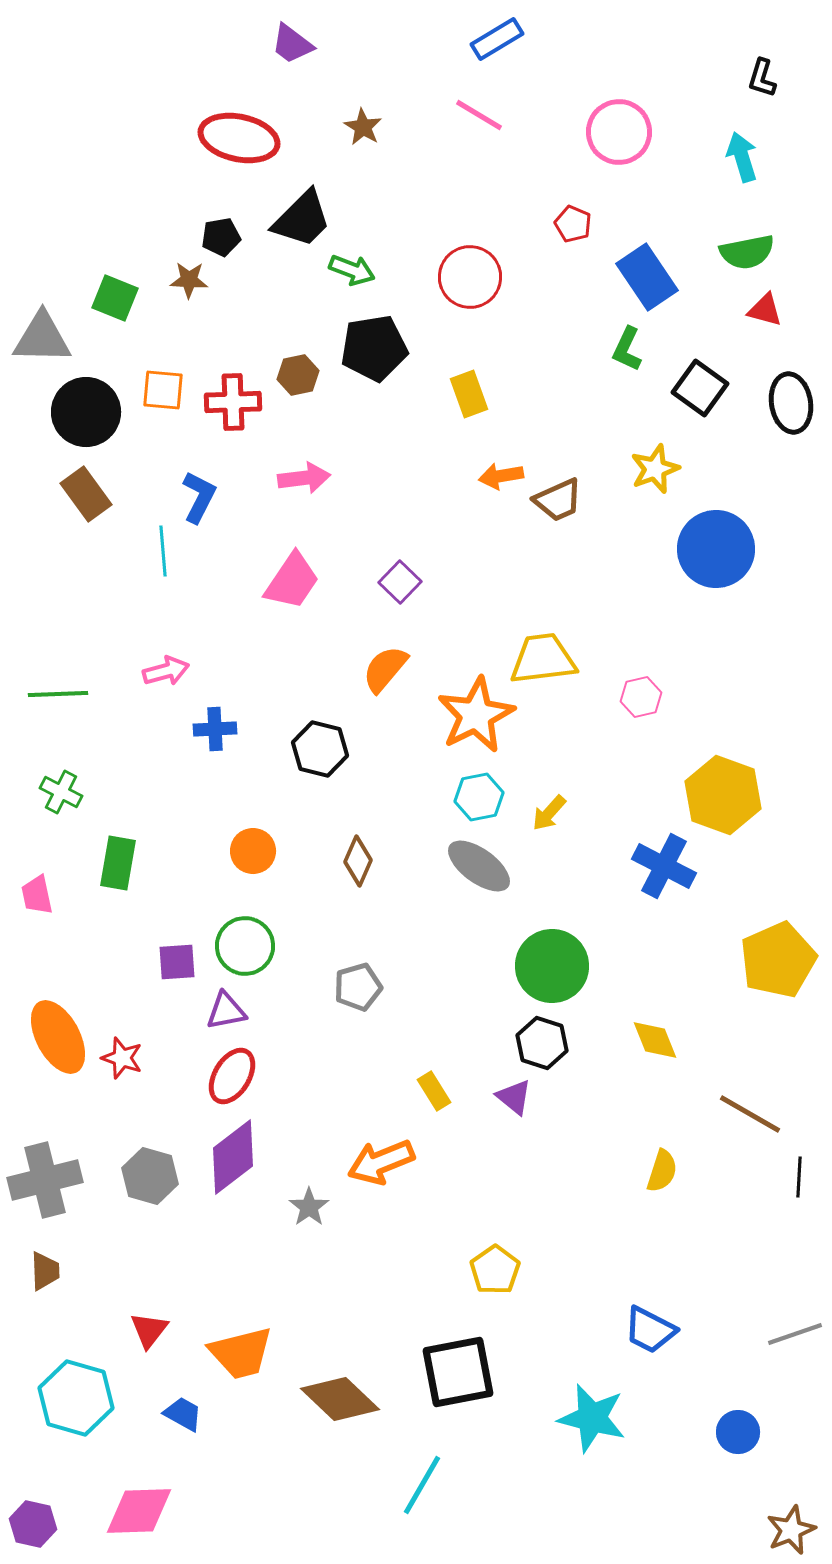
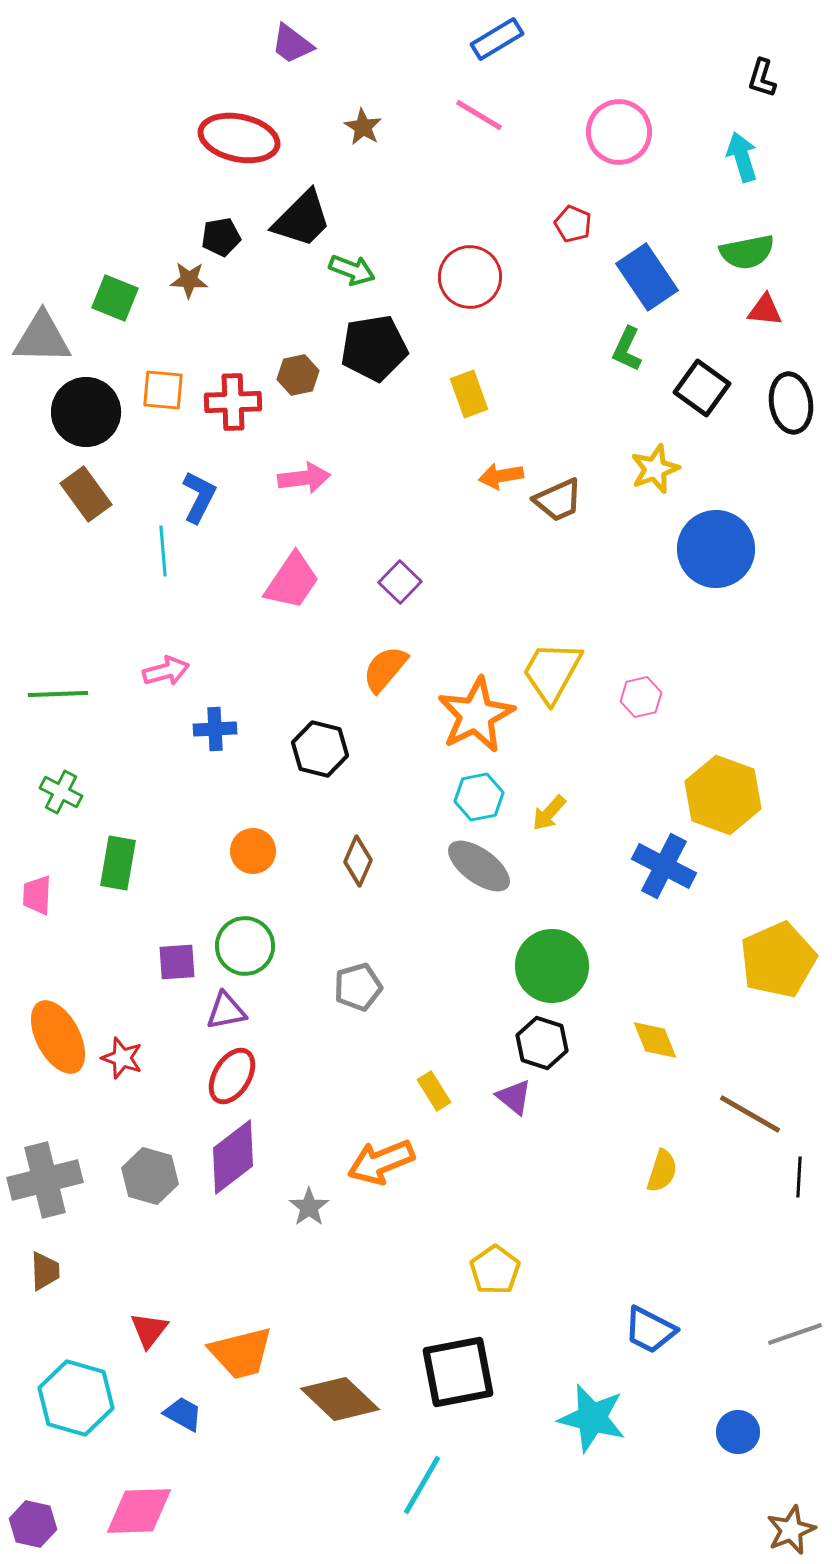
red triangle at (765, 310): rotated 9 degrees counterclockwise
black square at (700, 388): moved 2 px right
yellow trapezoid at (543, 659): moved 9 px right, 13 px down; rotated 54 degrees counterclockwise
pink trapezoid at (37, 895): rotated 15 degrees clockwise
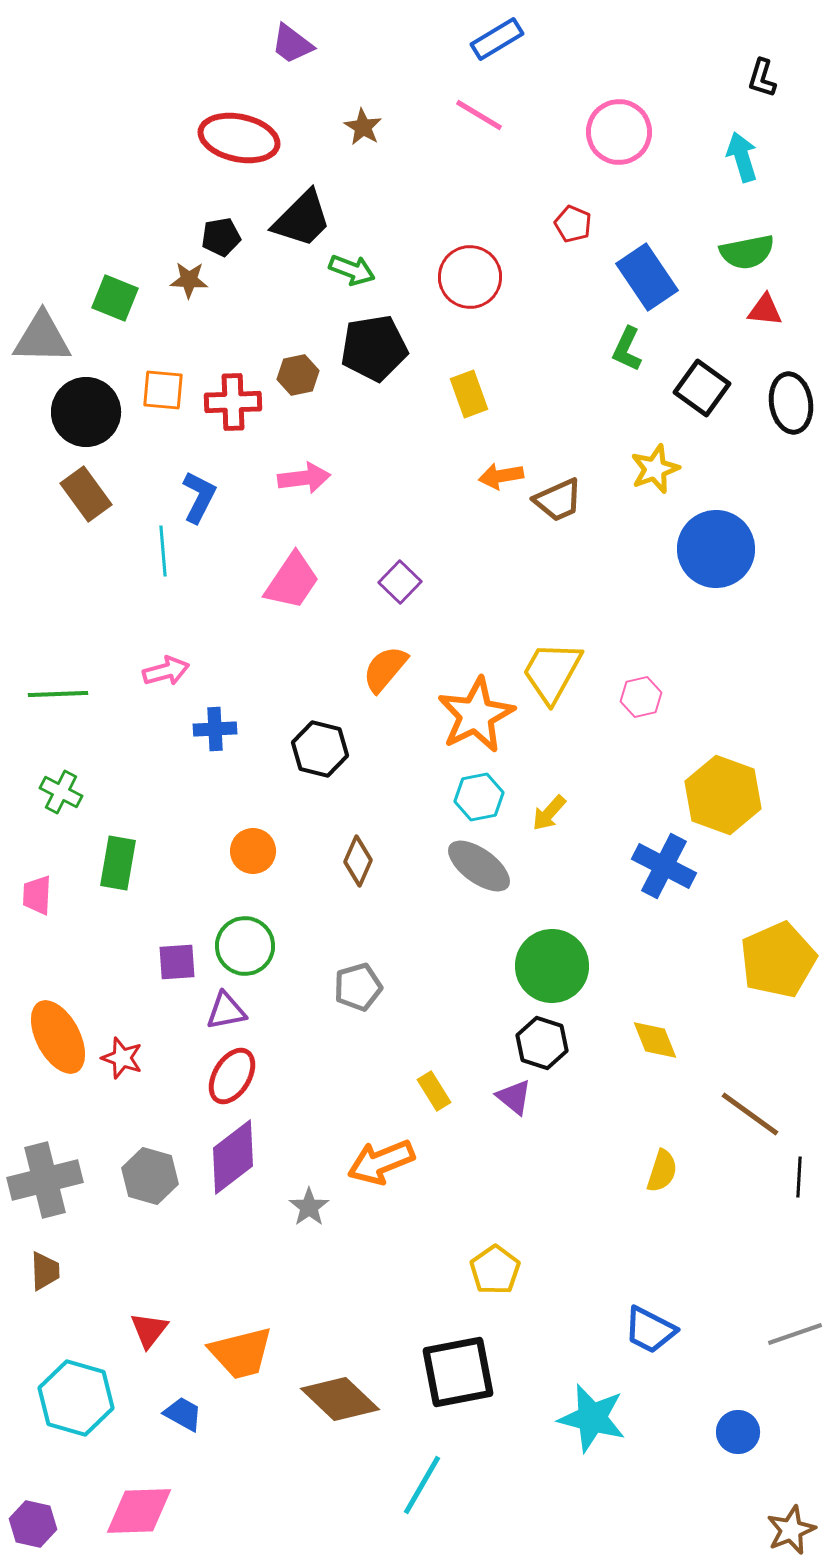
brown line at (750, 1114): rotated 6 degrees clockwise
